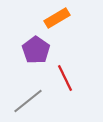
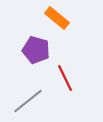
orange rectangle: rotated 70 degrees clockwise
purple pentagon: rotated 20 degrees counterclockwise
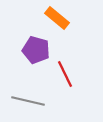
red line: moved 4 px up
gray line: rotated 52 degrees clockwise
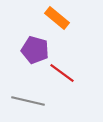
purple pentagon: moved 1 px left
red line: moved 3 px left, 1 px up; rotated 28 degrees counterclockwise
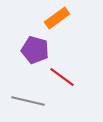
orange rectangle: rotated 75 degrees counterclockwise
red line: moved 4 px down
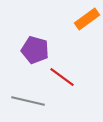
orange rectangle: moved 30 px right, 1 px down
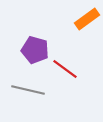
red line: moved 3 px right, 8 px up
gray line: moved 11 px up
